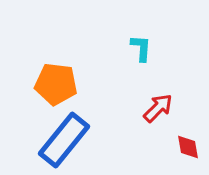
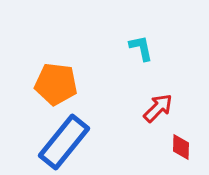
cyan L-shape: rotated 16 degrees counterclockwise
blue rectangle: moved 2 px down
red diamond: moved 7 px left; rotated 12 degrees clockwise
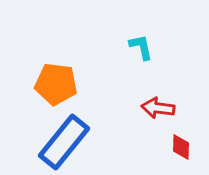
cyan L-shape: moved 1 px up
red arrow: rotated 128 degrees counterclockwise
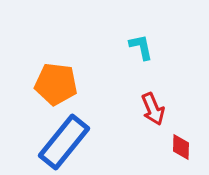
red arrow: moved 5 px left, 1 px down; rotated 120 degrees counterclockwise
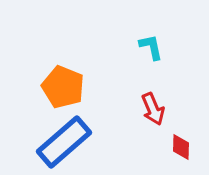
cyan L-shape: moved 10 px right
orange pentagon: moved 7 px right, 3 px down; rotated 15 degrees clockwise
blue rectangle: rotated 10 degrees clockwise
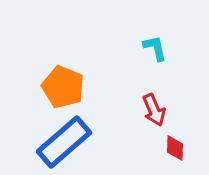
cyan L-shape: moved 4 px right, 1 px down
red arrow: moved 1 px right, 1 px down
red diamond: moved 6 px left, 1 px down
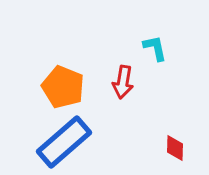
red arrow: moved 31 px left, 28 px up; rotated 32 degrees clockwise
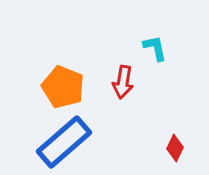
red diamond: rotated 24 degrees clockwise
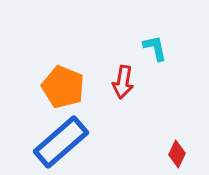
blue rectangle: moved 3 px left
red diamond: moved 2 px right, 6 px down
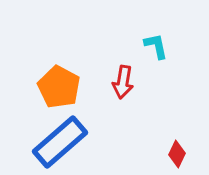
cyan L-shape: moved 1 px right, 2 px up
orange pentagon: moved 4 px left; rotated 6 degrees clockwise
blue rectangle: moved 1 px left
